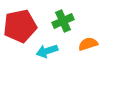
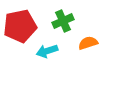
orange semicircle: moved 1 px up
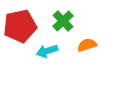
green cross: rotated 20 degrees counterclockwise
orange semicircle: moved 1 px left, 2 px down
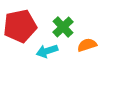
green cross: moved 6 px down
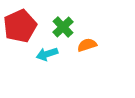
red pentagon: rotated 12 degrees counterclockwise
cyan arrow: moved 3 px down
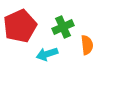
green cross: rotated 20 degrees clockwise
orange semicircle: rotated 102 degrees clockwise
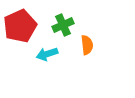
green cross: moved 2 px up
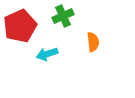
green cross: moved 9 px up
orange semicircle: moved 6 px right, 3 px up
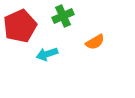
orange semicircle: moved 2 px right; rotated 66 degrees clockwise
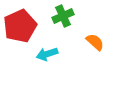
orange semicircle: rotated 108 degrees counterclockwise
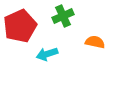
orange semicircle: rotated 30 degrees counterclockwise
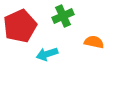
orange semicircle: moved 1 px left
